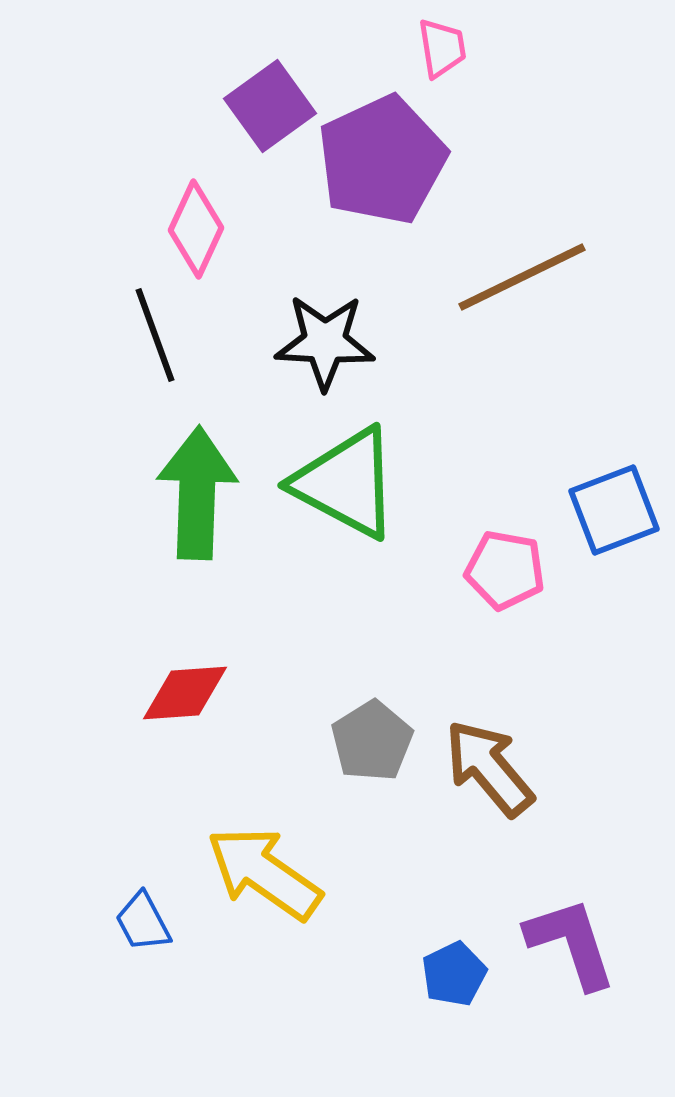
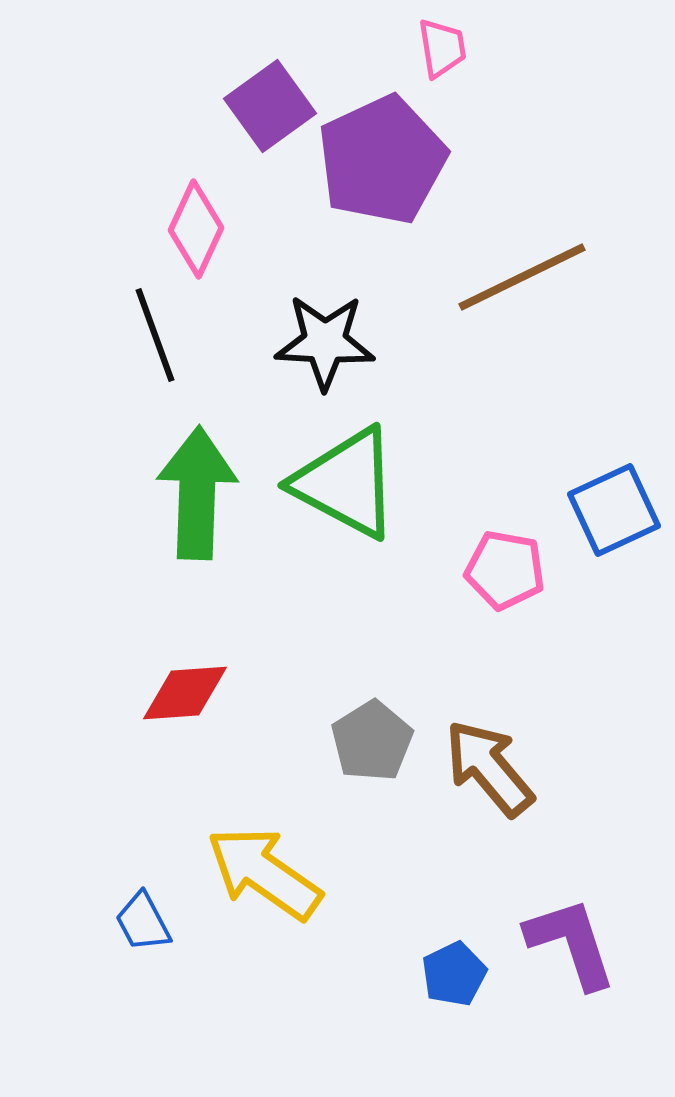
blue square: rotated 4 degrees counterclockwise
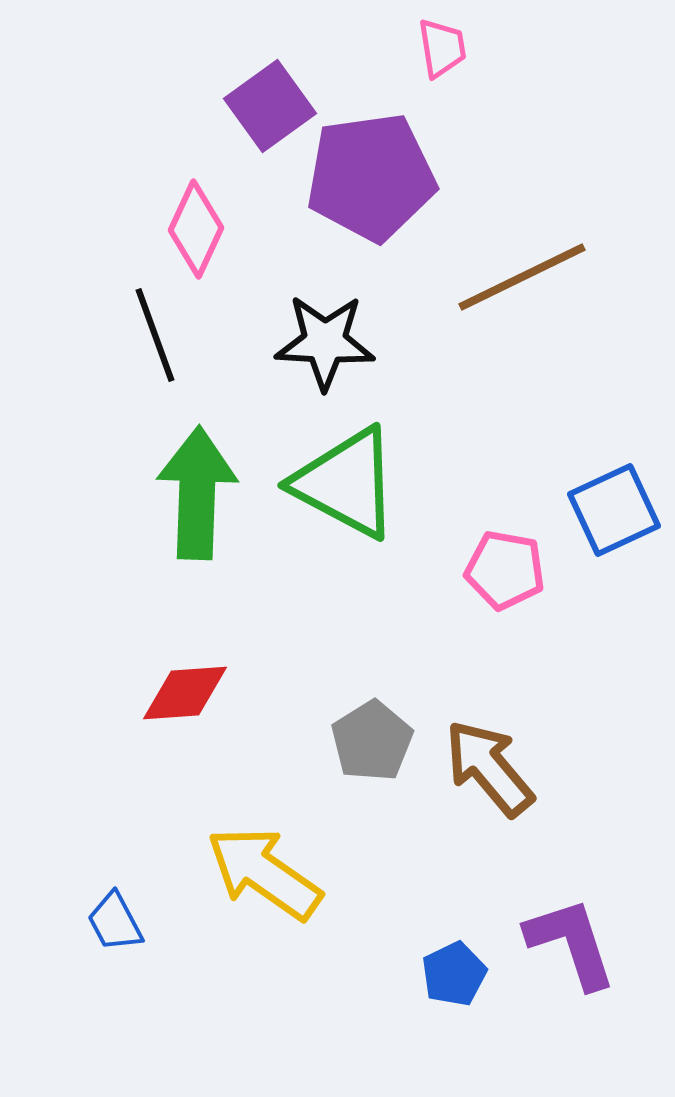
purple pentagon: moved 11 px left, 17 px down; rotated 17 degrees clockwise
blue trapezoid: moved 28 px left
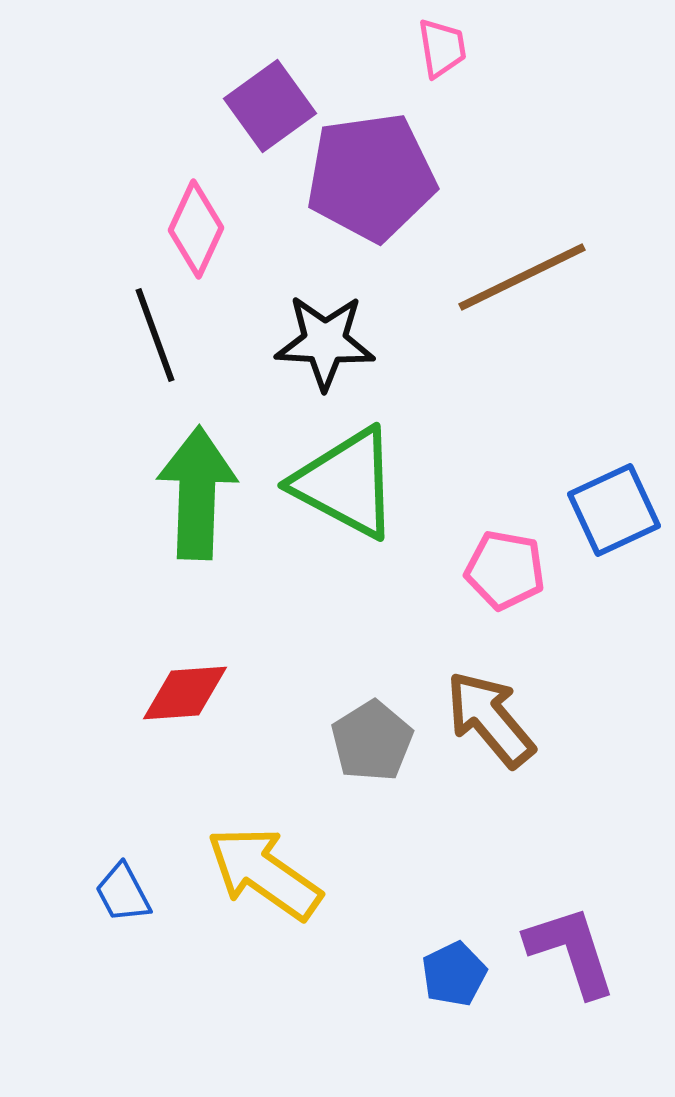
brown arrow: moved 1 px right, 49 px up
blue trapezoid: moved 8 px right, 29 px up
purple L-shape: moved 8 px down
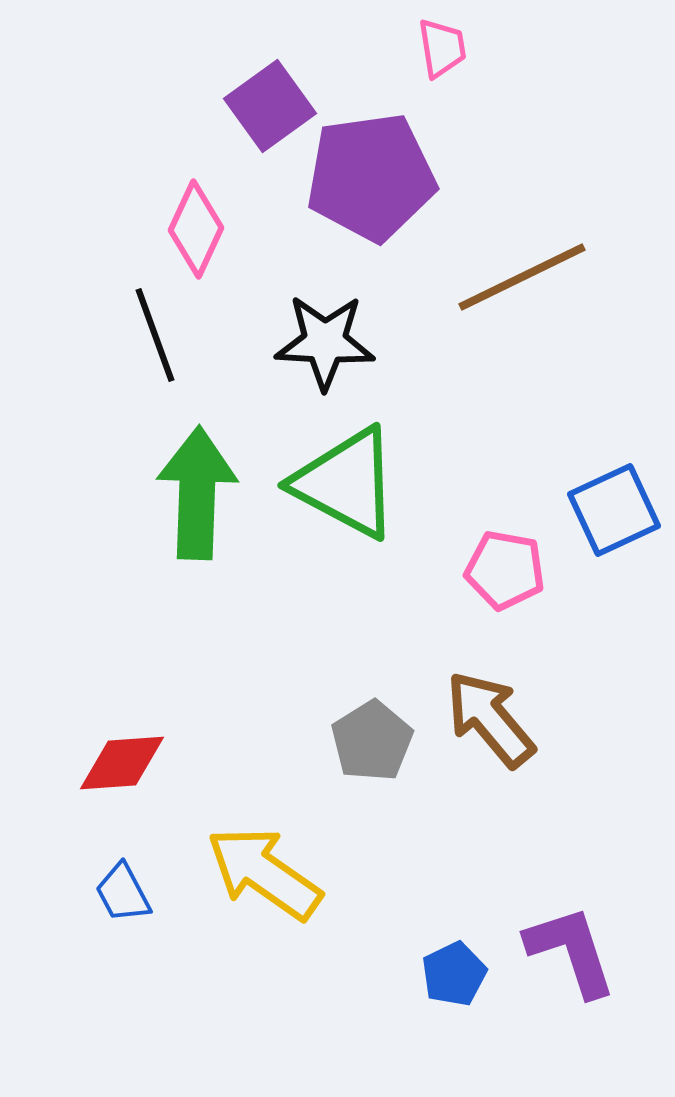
red diamond: moved 63 px left, 70 px down
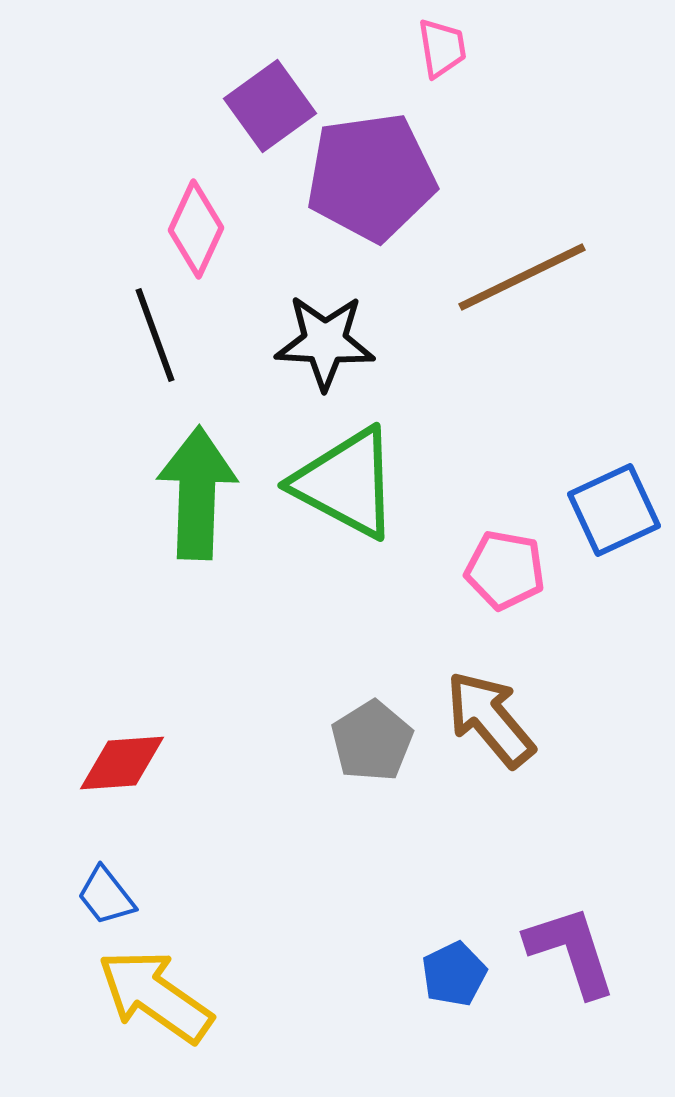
yellow arrow: moved 109 px left, 123 px down
blue trapezoid: moved 17 px left, 3 px down; rotated 10 degrees counterclockwise
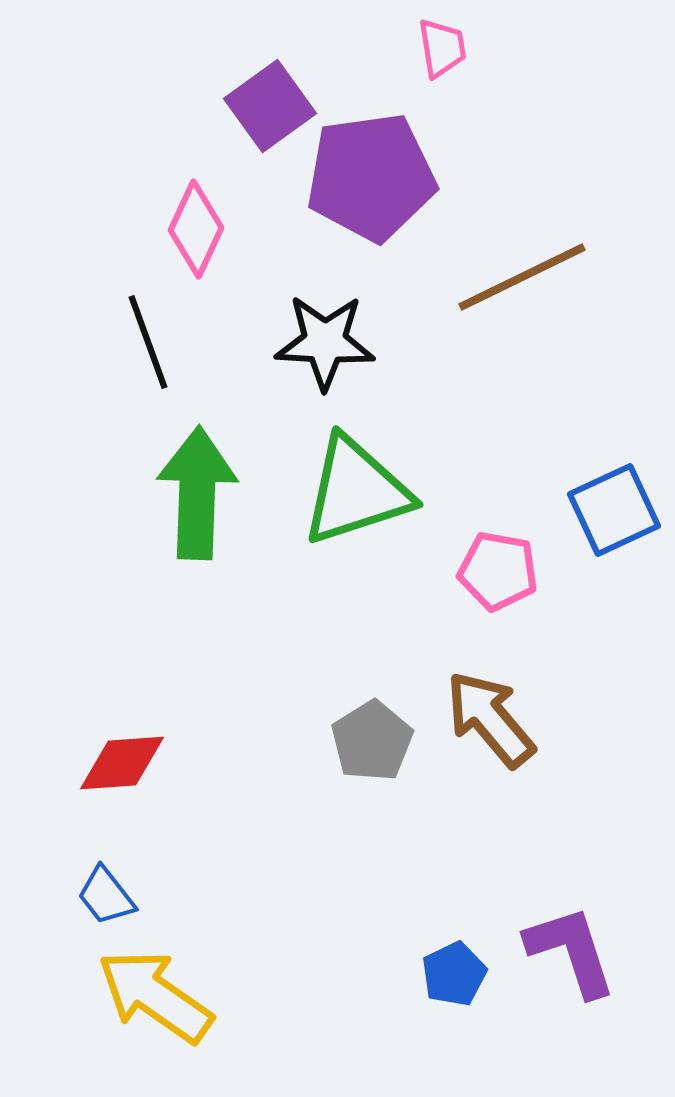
black line: moved 7 px left, 7 px down
green triangle: moved 10 px right, 8 px down; rotated 46 degrees counterclockwise
pink pentagon: moved 7 px left, 1 px down
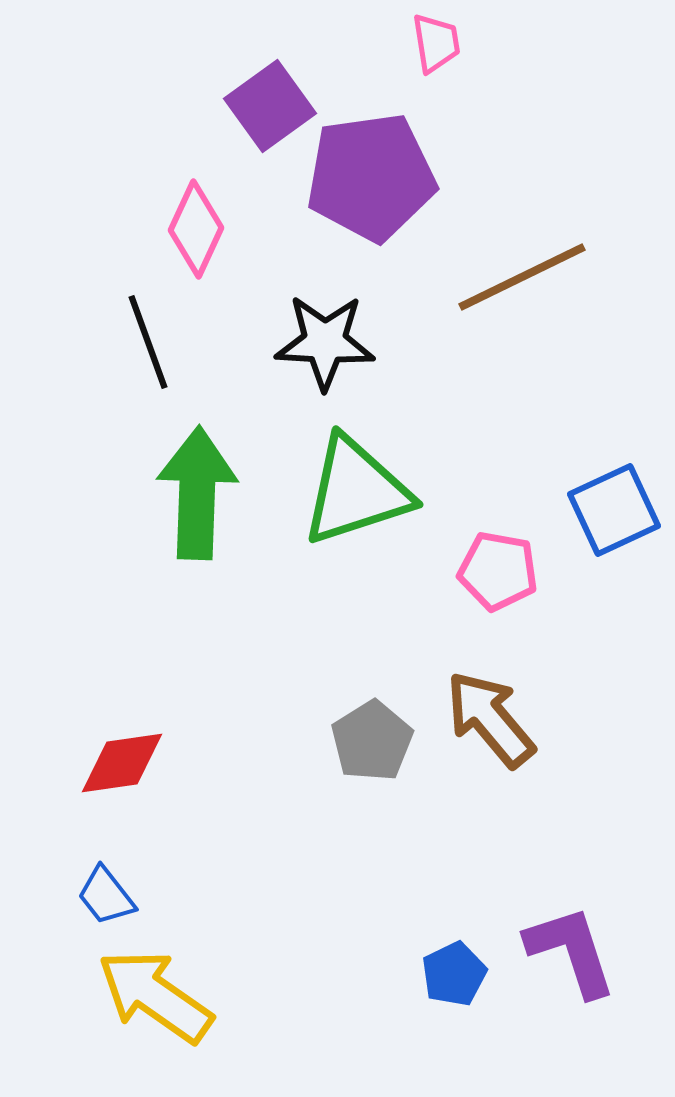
pink trapezoid: moved 6 px left, 5 px up
red diamond: rotated 4 degrees counterclockwise
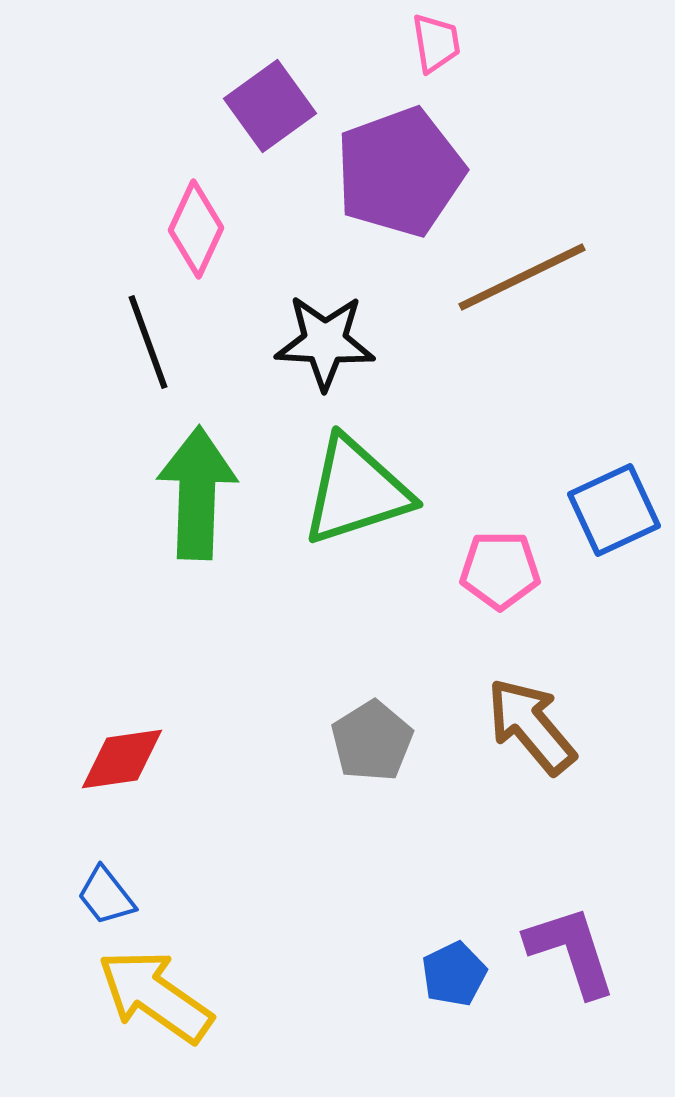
purple pentagon: moved 29 px right, 5 px up; rotated 12 degrees counterclockwise
pink pentagon: moved 2 px right, 1 px up; rotated 10 degrees counterclockwise
brown arrow: moved 41 px right, 7 px down
red diamond: moved 4 px up
